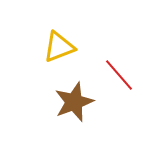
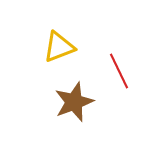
red line: moved 4 px up; rotated 15 degrees clockwise
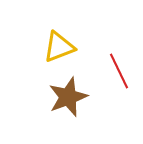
brown star: moved 6 px left, 5 px up
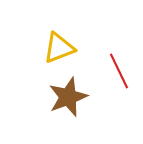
yellow triangle: moved 1 px down
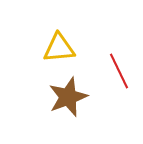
yellow triangle: rotated 16 degrees clockwise
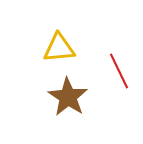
brown star: rotated 18 degrees counterclockwise
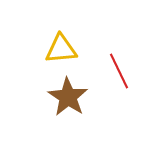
yellow triangle: moved 2 px right, 1 px down
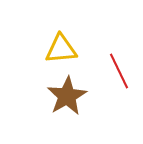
brown star: moved 1 px left, 1 px up; rotated 9 degrees clockwise
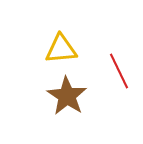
brown star: rotated 9 degrees counterclockwise
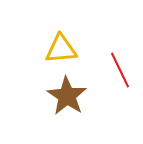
red line: moved 1 px right, 1 px up
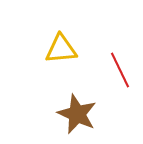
brown star: moved 10 px right, 18 px down; rotated 9 degrees counterclockwise
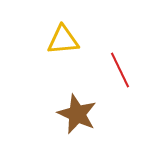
yellow triangle: moved 2 px right, 9 px up
